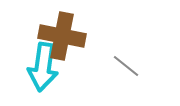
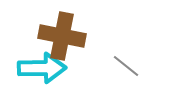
cyan arrow: moved 1 px left, 1 px down; rotated 99 degrees counterclockwise
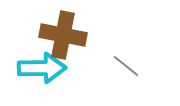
brown cross: moved 1 px right, 1 px up
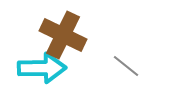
brown cross: rotated 15 degrees clockwise
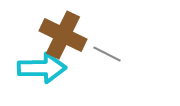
gray line: moved 19 px left, 12 px up; rotated 12 degrees counterclockwise
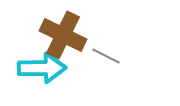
gray line: moved 1 px left, 2 px down
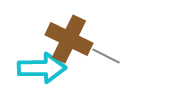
brown cross: moved 6 px right, 4 px down
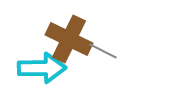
gray line: moved 3 px left, 5 px up
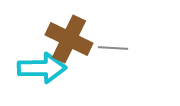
gray line: moved 10 px right, 3 px up; rotated 24 degrees counterclockwise
